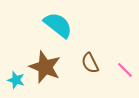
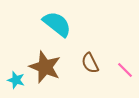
cyan semicircle: moved 1 px left, 1 px up
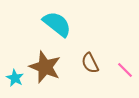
cyan star: moved 1 px left, 2 px up; rotated 12 degrees clockwise
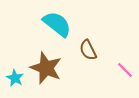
brown semicircle: moved 2 px left, 13 px up
brown star: moved 1 px right, 1 px down
